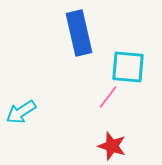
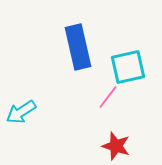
blue rectangle: moved 1 px left, 14 px down
cyan square: rotated 18 degrees counterclockwise
red star: moved 4 px right
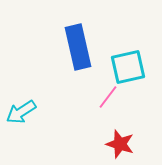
red star: moved 4 px right, 2 px up
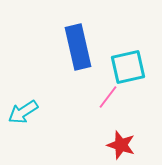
cyan arrow: moved 2 px right
red star: moved 1 px right, 1 px down
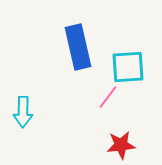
cyan square: rotated 9 degrees clockwise
cyan arrow: rotated 56 degrees counterclockwise
red star: rotated 24 degrees counterclockwise
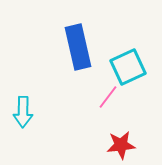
cyan square: rotated 21 degrees counterclockwise
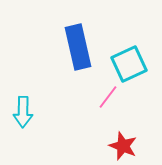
cyan square: moved 1 px right, 3 px up
red star: moved 2 px right, 1 px down; rotated 28 degrees clockwise
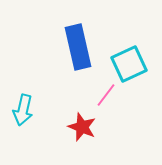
pink line: moved 2 px left, 2 px up
cyan arrow: moved 2 px up; rotated 12 degrees clockwise
red star: moved 41 px left, 19 px up
